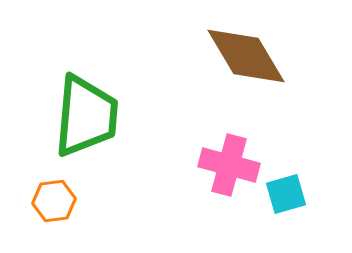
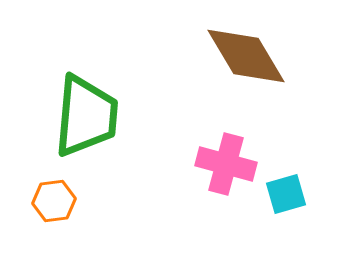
pink cross: moved 3 px left, 1 px up
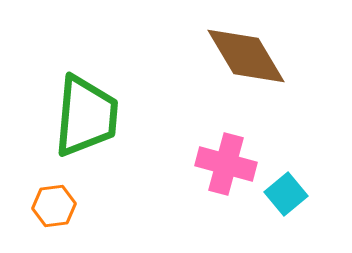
cyan square: rotated 24 degrees counterclockwise
orange hexagon: moved 5 px down
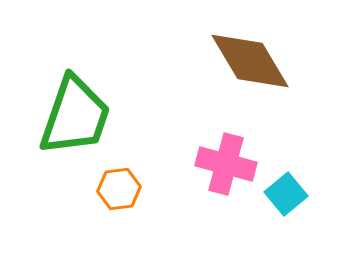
brown diamond: moved 4 px right, 5 px down
green trapezoid: moved 11 px left; rotated 14 degrees clockwise
orange hexagon: moved 65 px right, 17 px up
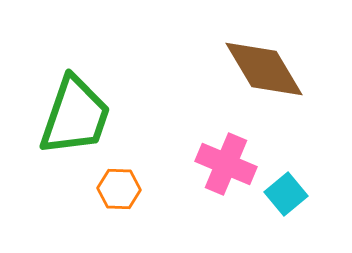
brown diamond: moved 14 px right, 8 px down
pink cross: rotated 8 degrees clockwise
orange hexagon: rotated 9 degrees clockwise
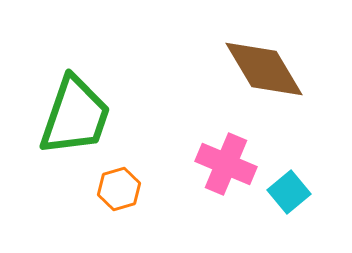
orange hexagon: rotated 18 degrees counterclockwise
cyan square: moved 3 px right, 2 px up
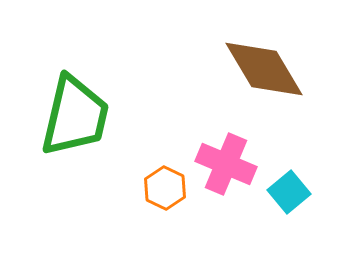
green trapezoid: rotated 6 degrees counterclockwise
orange hexagon: moved 46 px right, 1 px up; rotated 18 degrees counterclockwise
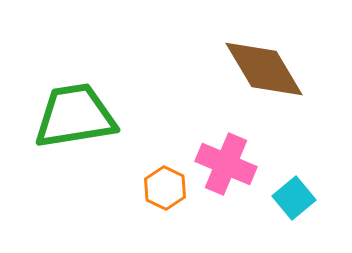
green trapezoid: rotated 112 degrees counterclockwise
cyan square: moved 5 px right, 6 px down
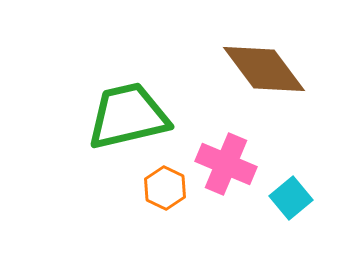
brown diamond: rotated 6 degrees counterclockwise
green trapezoid: moved 53 px right; rotated 4 degrees counterclockwise
cyan square: moved 3 px left
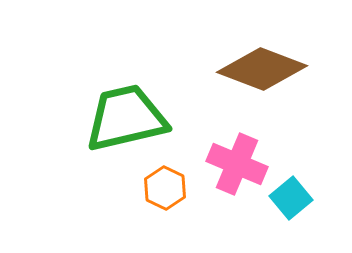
brown diamond: moved 2 px left; rotated 32 degrees counterclockwise
green trapezoid: moved 2 px left, 2 px down
pink cross: moved 11 px right
